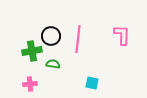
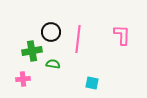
black circle: moved 4 px up
pink cross: moved 7 px left, 5 px up
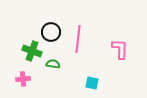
pink L-shape: moved 2 px left, 14 px down
green cross: rotated 30 degrees clockwise
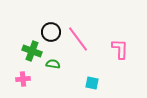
pink line: rotated 44 degrees counterclockwise
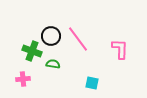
black circle: moved 4 px down
